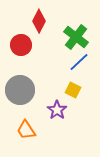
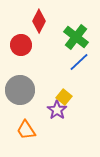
yellow square: moved 9 px left, 7 px down; rotated 14 degrees clockwise
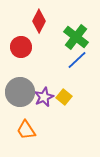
red circle: moved 2 px down
blue line: moved 2 px left, 2 px up
gray circle: moved 2 px down
purple star: moved 13 px left, 13 px up; rotated 12 degrees clockwise
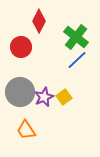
yellow square: rotated 14 degrees clockwise
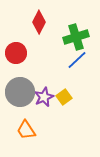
red diamond: moved 1 px down
green cross: rotated 35 degrees clockwise
red circle: moved 5 px left, 6 px down
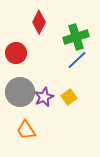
yellow square: moved 5 px right
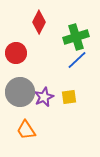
yellow square: rotated 28 degrees clockwise
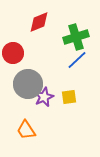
red diamond: rotated 40 degrees clockwise
red circle: moved 3 px left
gray circle: moved 8 px right, 8 px up
